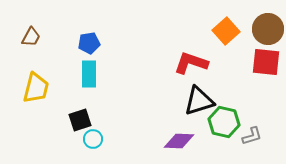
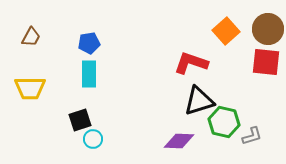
yellow trapezoid: moved 6 px left; rotated 76 degrees clockwise
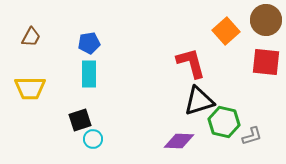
brown circle: moved 2 px left, 9 px up
red L-shape: rotated 56 degrees clockwise
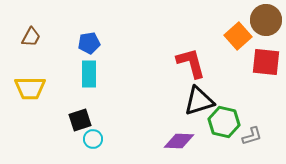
orange square: moved 12 px right, 5 px down
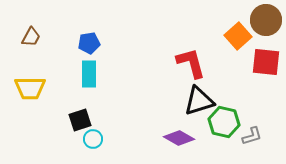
purple diamond: moved 3 px up; rotated 28 degrees clockwise
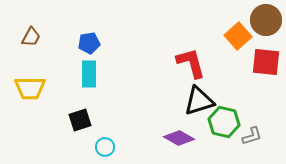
cyan circle: moved 12 px right, 8 px down
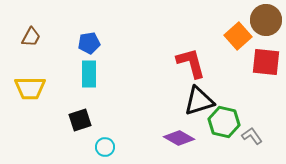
gray L-shape: rotated 110 degrees counterclockwise
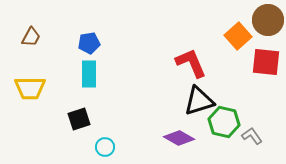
brown circle: moved 2 px right
red L-shape: rotated 8 degrees counterclockwise
black square: moved 1 px left, 1 px up
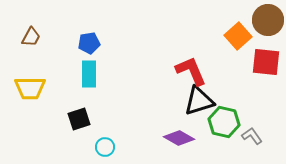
red L-shape: moved 8 px down
